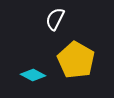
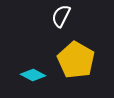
white semicircle: moved 6 px right, 3 px up
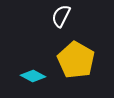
cyan diamond: moved 1 px down
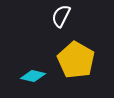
cyan diamond: rotated 15 degrees counterclockwise
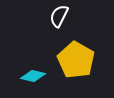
white semicircle: moved 2 px left
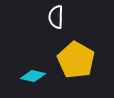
white semicircle: moved 3 px left, 1 px down; rotated 25 degrees counterclockwise
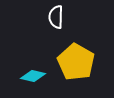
yellow pentagon: moved 2 px down
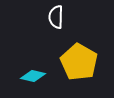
yellow pentagon: moved 3 px right
